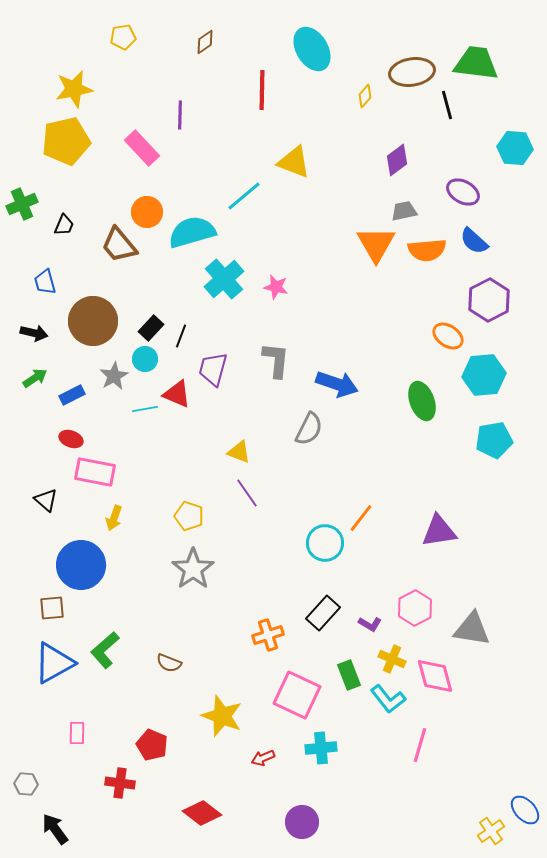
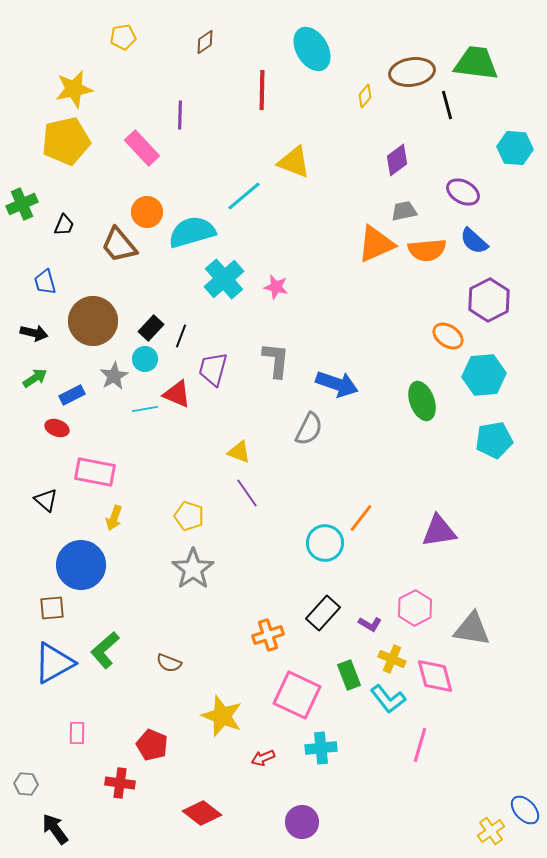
orange triangle at (376, 244): rotated 36 degrees clockwise
red ellipse at (71, 439): moved 14 px left, 11 px up
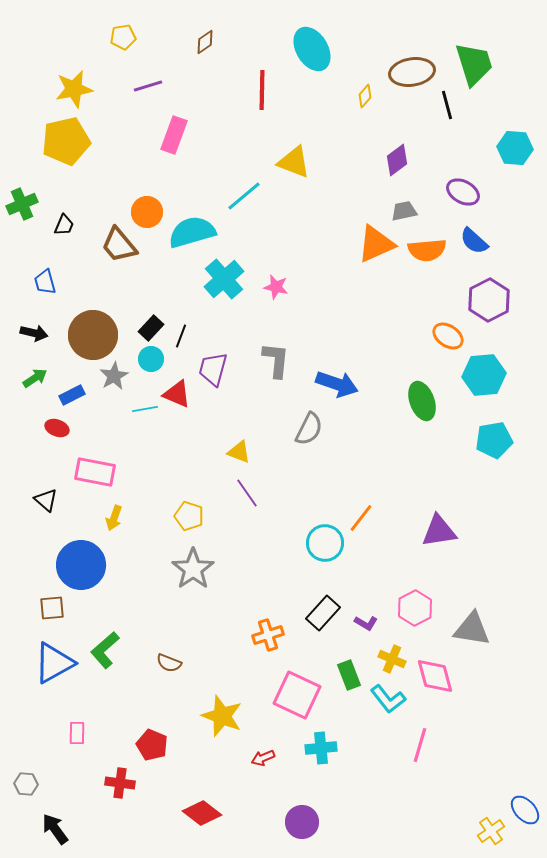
green trapezoid at (476, 63): moved 2 px left, 1 px down; rotated 66 degrees clockwise
purple line at (180, 115): moved 32 px left, 29 px up; rotated 72 degrees clockwise
pink rectangle at (142, 148): moved 32 px right, 13 px up; rotated 63 degrees clockwise
brown circle at (93, 321): moved 14 px down
cyan circle at (145, 359): moved 6 px right
purple L-shape at (370, 624): moved 4 px left, 1 px up
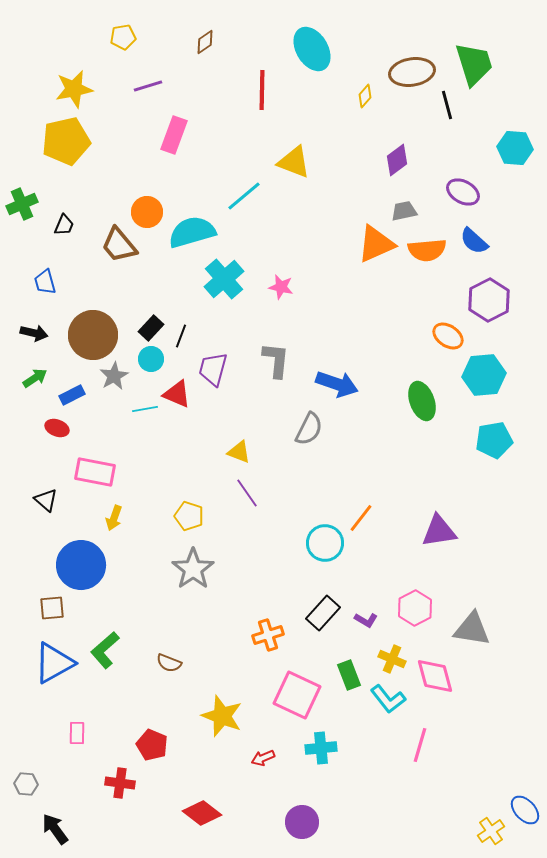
pink star at (276, 287): moved 5 px right
purple L-shape at (366, 623): moved 3 px up
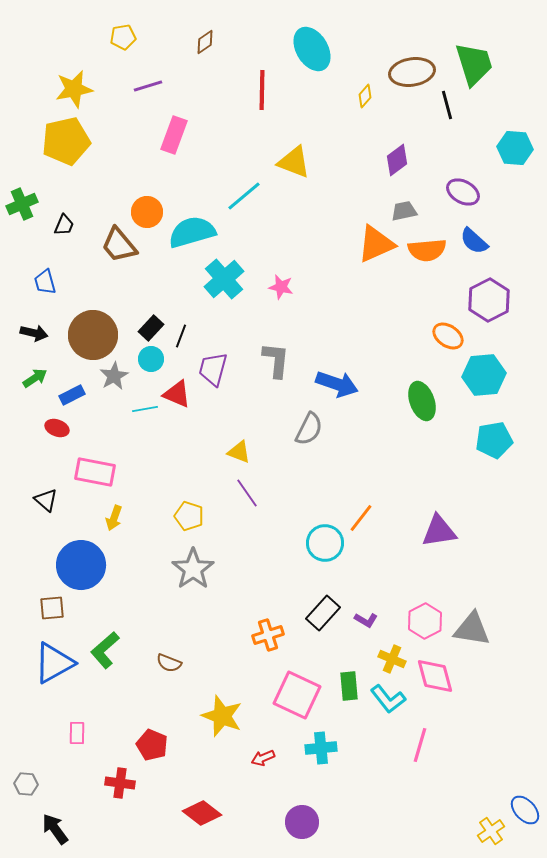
pink hexagon at (415, 608): moved 10 px right, 13 px down
green rectangle at (349, 675): moved 11 px down; rotated 16 degrees clockwise
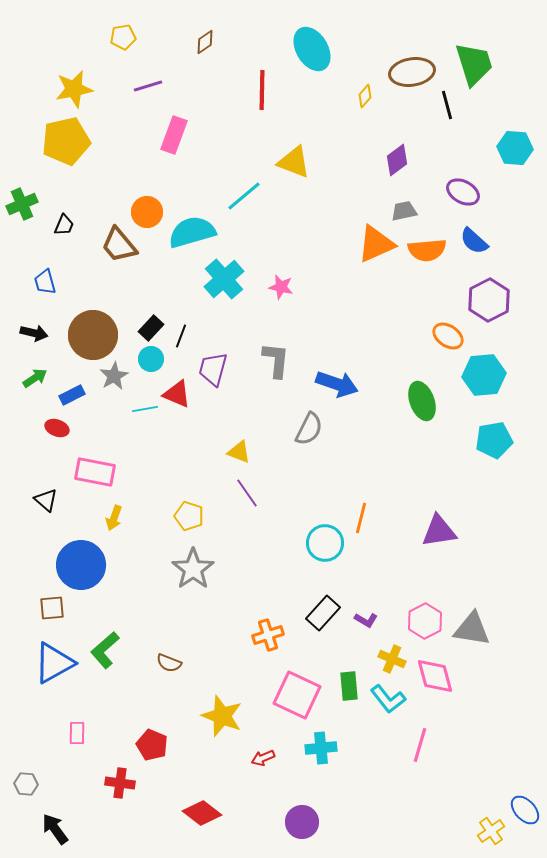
orange line at (361, 518): rotated 24 degrees counterclockwise
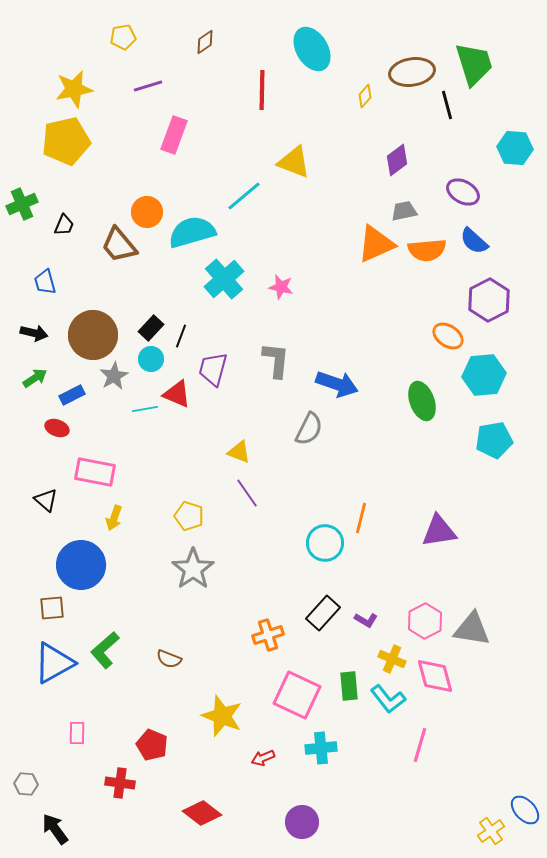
brown semicircle at (169, 663): moved 4 px up
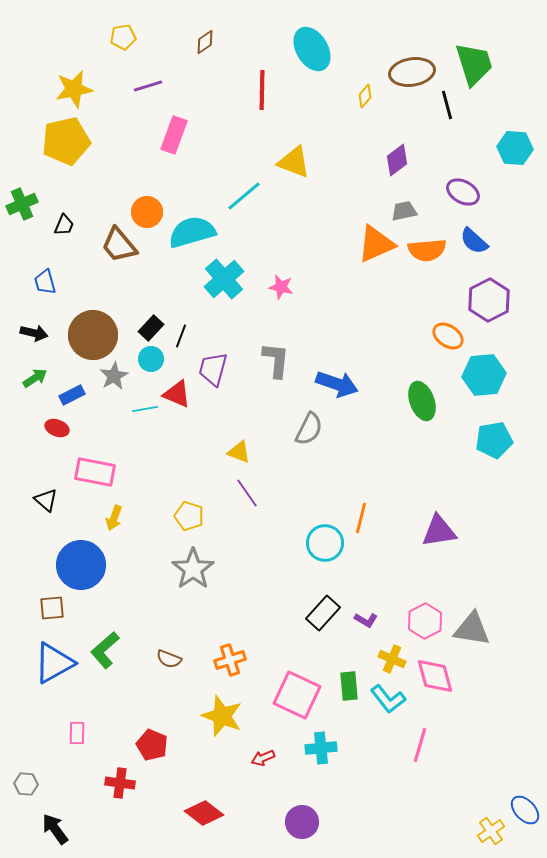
orange cross at (268, 635): moved 38 px left, 25 px down
red diamond at (202, 813): moved 2 px right
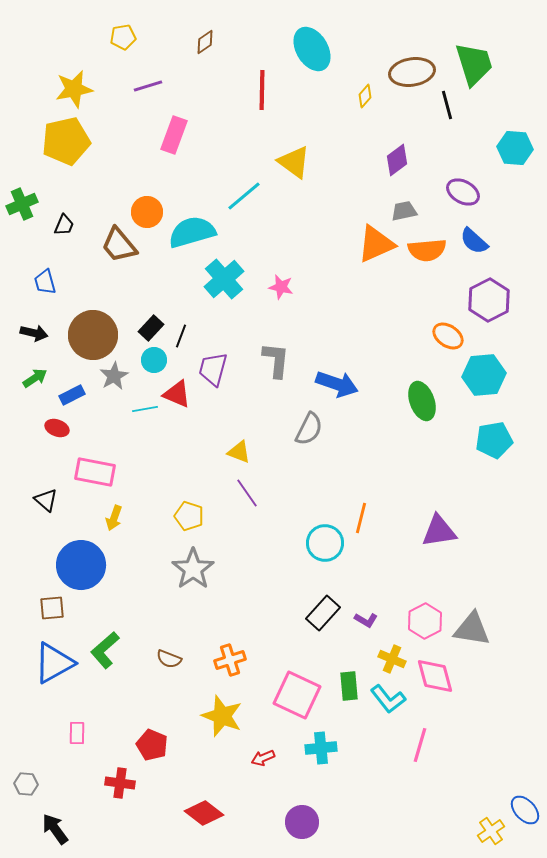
yellow triangle at (294, 162): rotated 15 degrees clockwise
cyan circle at (151, 359): moved 3 px right, 1 px down
